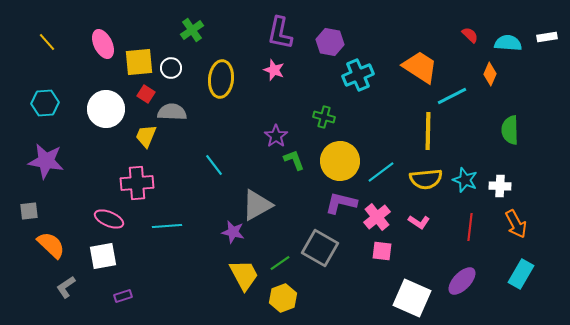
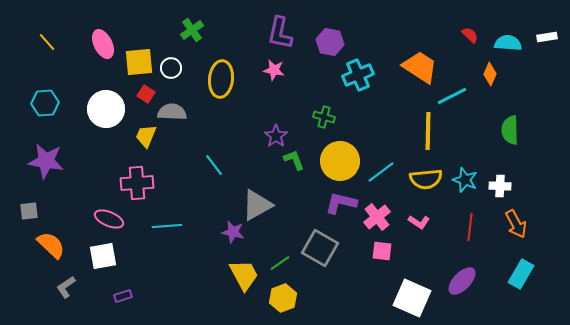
pink star at (274, 70): rotated 10 degrees counterclockwise
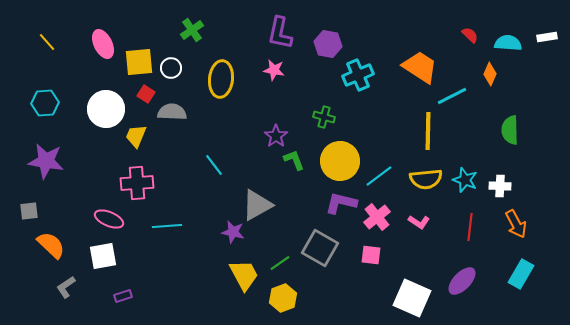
purple hexagon at (330, 42): moved 2 px left, 2 px down
yellow trapezoid at (146, 136): moved 10 px left
cyan line at (381, 172): moved 2 px left, 4 px down
pink square at (382, 251): moved 11 px left, 4 px down
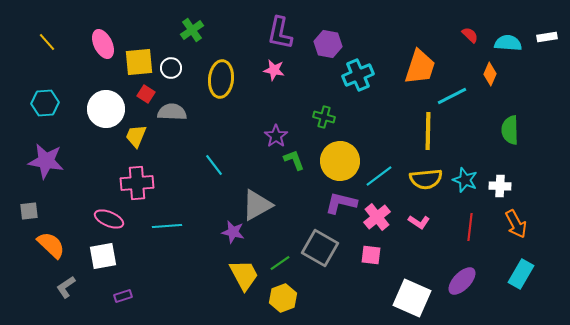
orange trapezoid at (420, 67): rotated 75 degrees clockwise
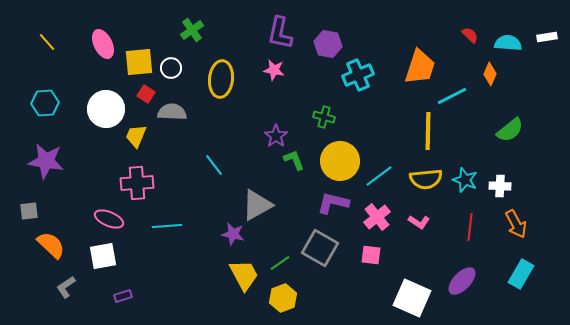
green semicircle at (510, 130): rotated 128 degrees counterclockwise
purple L-shape at (341, 203): moved 8 px left
purple star at (233, 232): moved 2 px down
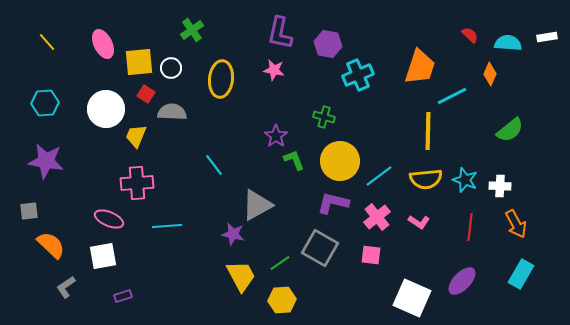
yellow trapezoid at (244, 275): moved 3 px left, 1 px down
yellow hexagon at (283, 298): moved 1 px left, 2 px down; rotated 16 degrees clockwise
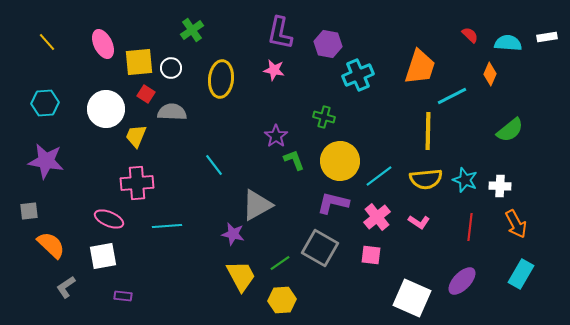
purple rectangle at (123, 296): rotated 24 degrees clockwise
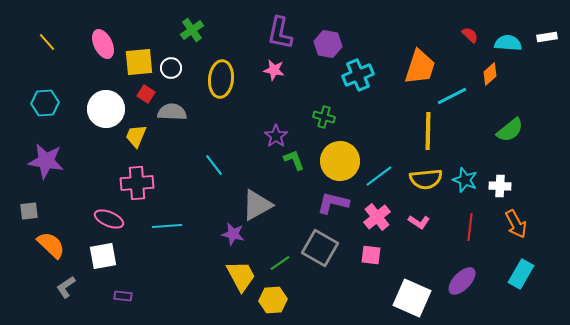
orange diamond at (490, 74): rotated 25 degrees clockwise
yellow hexagon at (282, 300): moved 9 px left
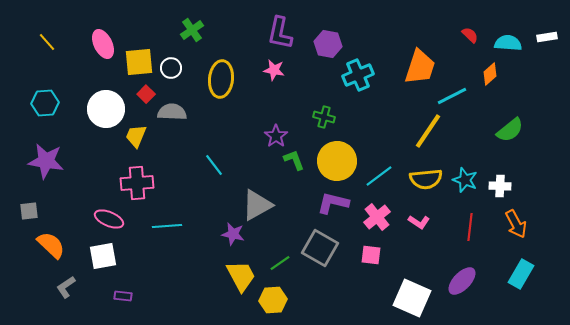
red square at (146, 94): rotated 12 degrees clockwise
yellow line at (428, 131): rotated 33 degrees clockwise
yellow circle at (340, 161): moved 3 px left
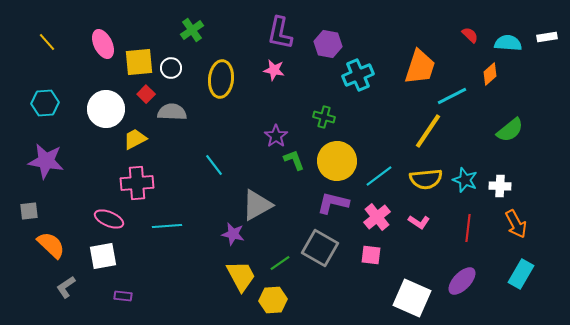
yellow trapezoid at (136, 136): moved 1 px left, 3 px down; rotated 40 degrees clockwise
red line at (470, 227): moved 2 px left, 1 px down
